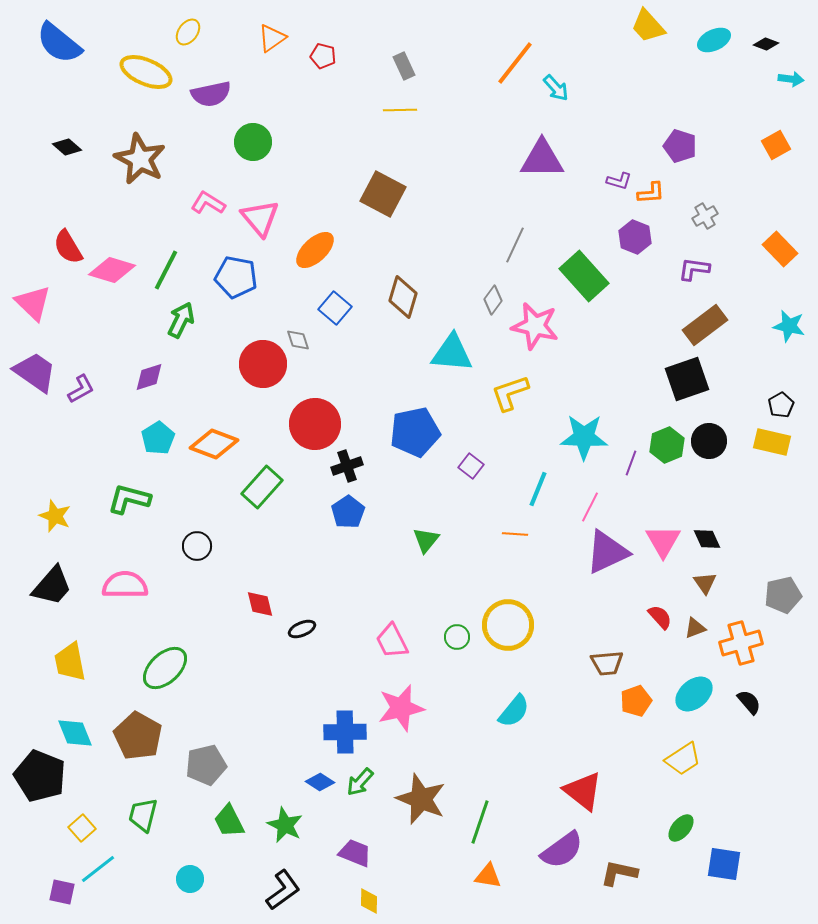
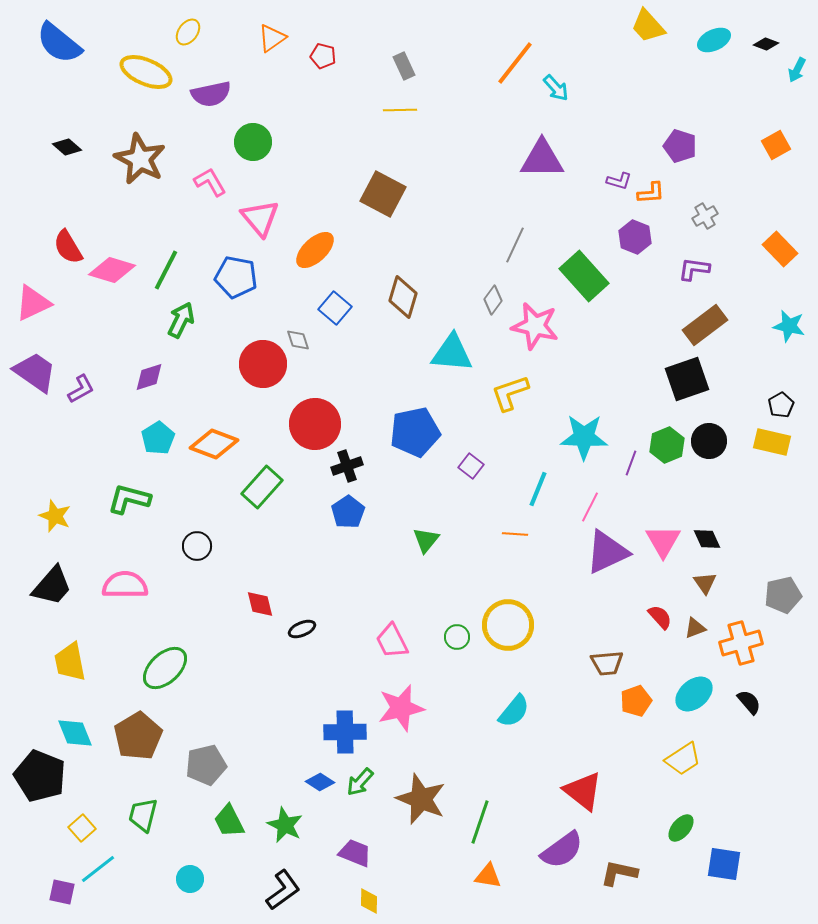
cyan arrow at (791, 79): moved 6 px right, 9 px up; rotated 110 degrees clockwise
pink L-shape at (208, 203): moved 2 px right, 21 px up; rotated 28 degrees clockwise
pink triangle at (33, 303): rotated 51 degrees clockwise
brown pentagon at (138, 736): rotated 12 degrees clockwise
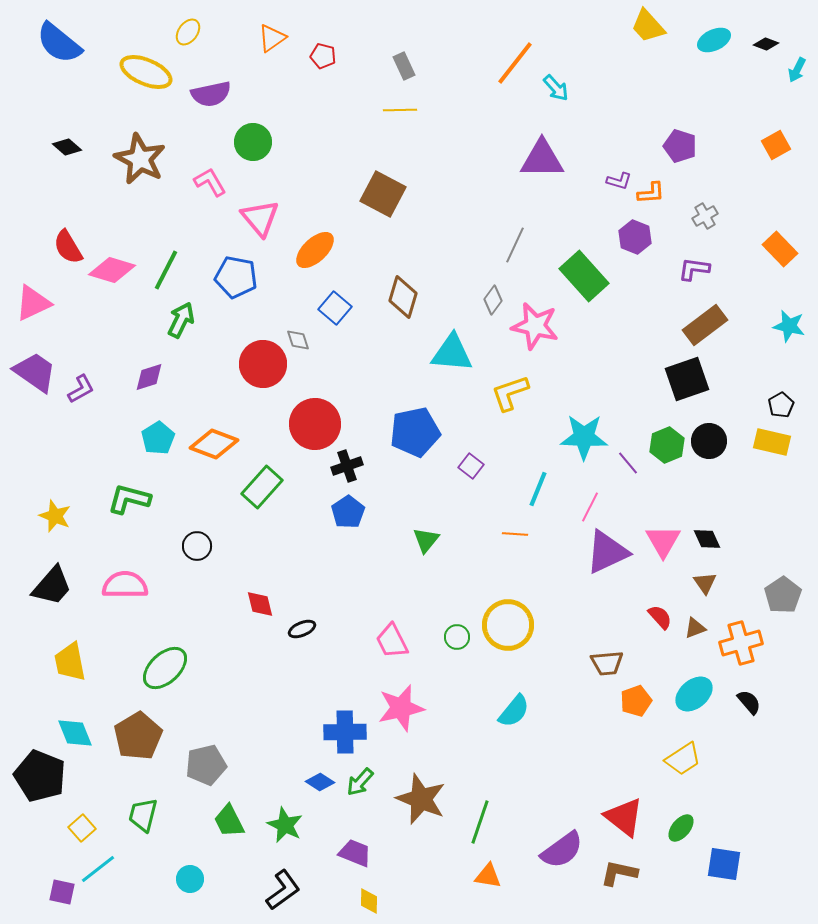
purple line at (631, 463): moved 3 px left; rotated 60 degrees counterclockwise
gray pentagon at (783, 595): rotated 21 degrees counterclockwise
red triangle at (583, 791): moved 41 px right, 26 px down
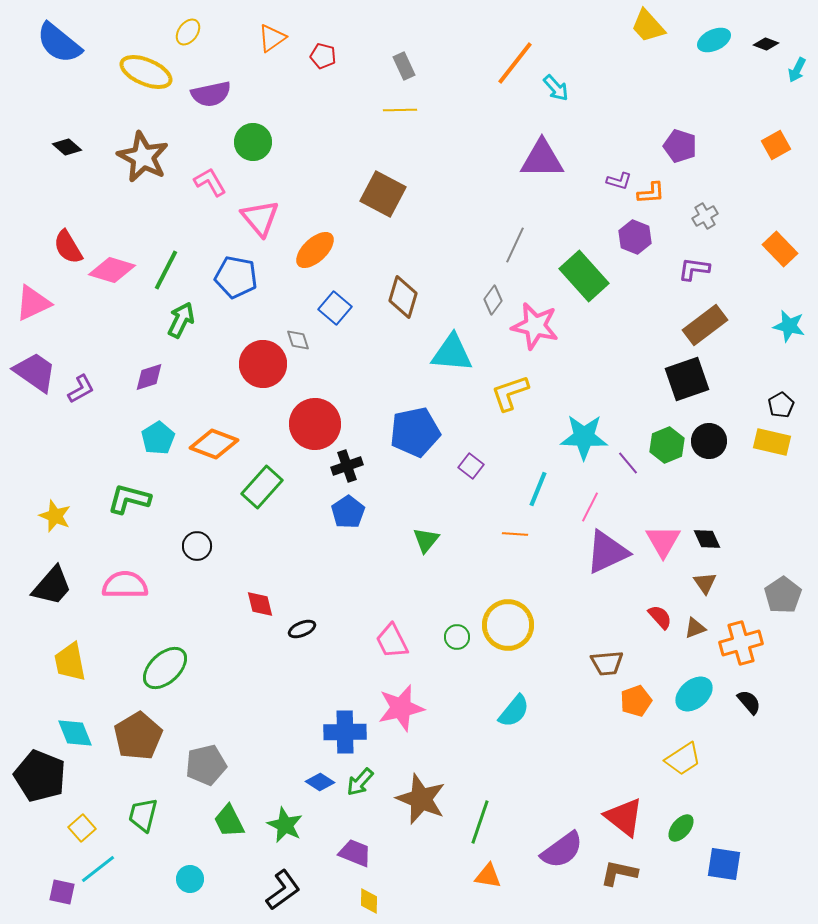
brown star at (140, 159): moved 3 px right, 2 px up
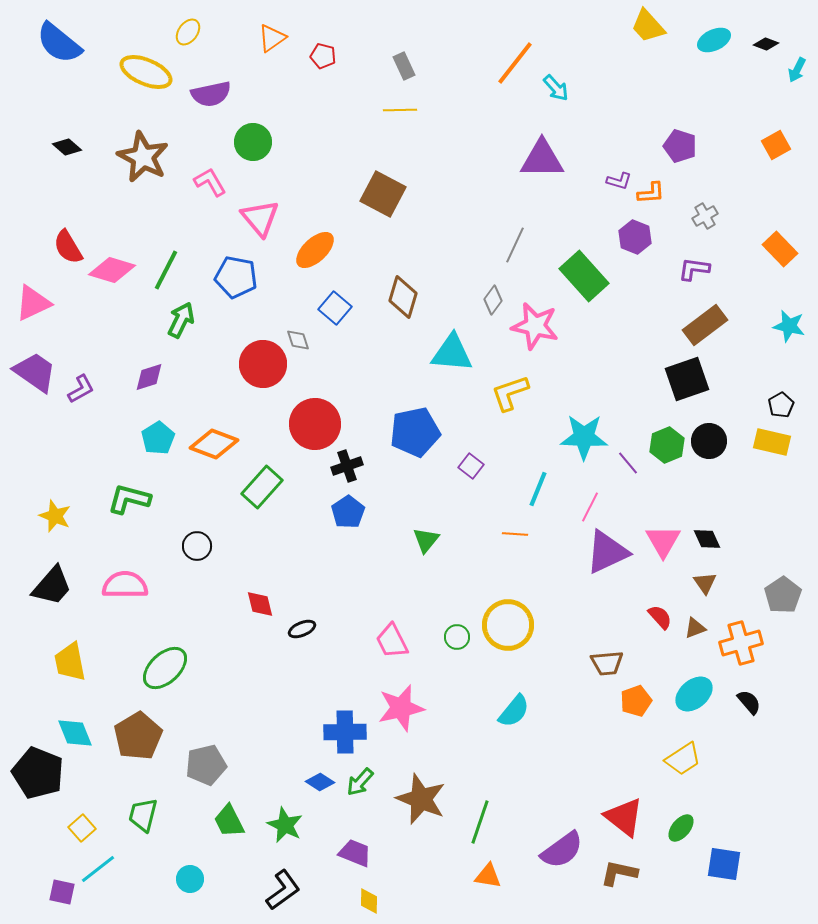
black pentagon at (40, 776): moved 2 px left, 3 px up
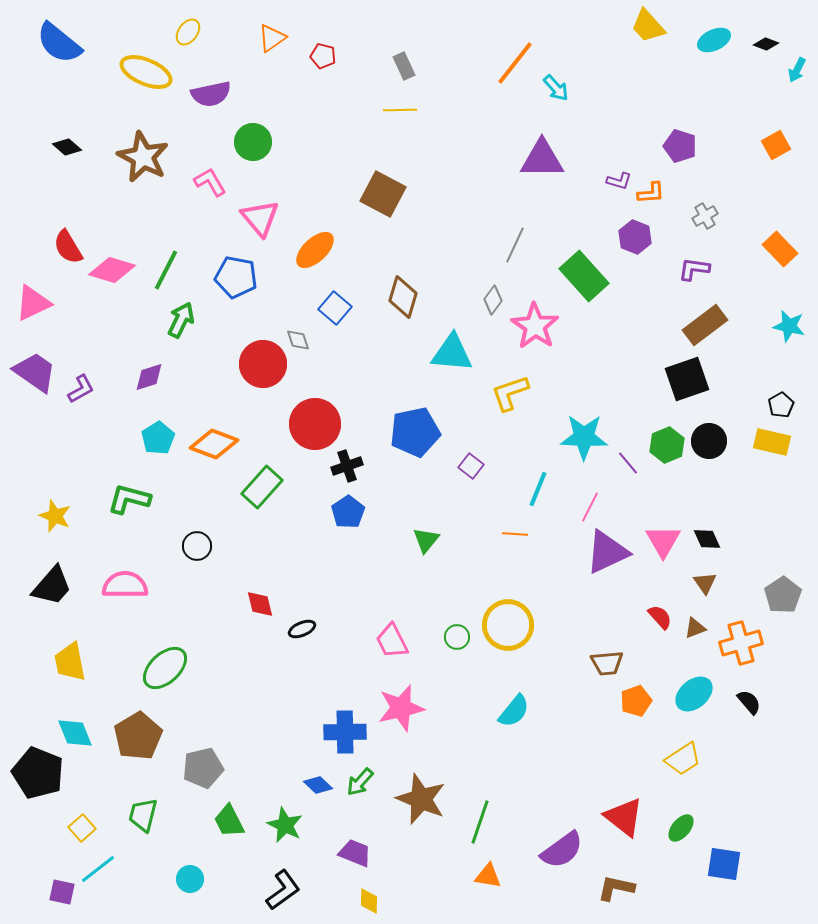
pink star at (535, 326): rotated 21 degrees clockwise
gray pentagon at (206, 765): moved 3 px left, 3 px down
blue diamond at (320, 782): moved 2 px left, 3 px down; rotated 12 degrees clockwise
brown L-shape at (619, 873): moved 3 px left, 15 px down
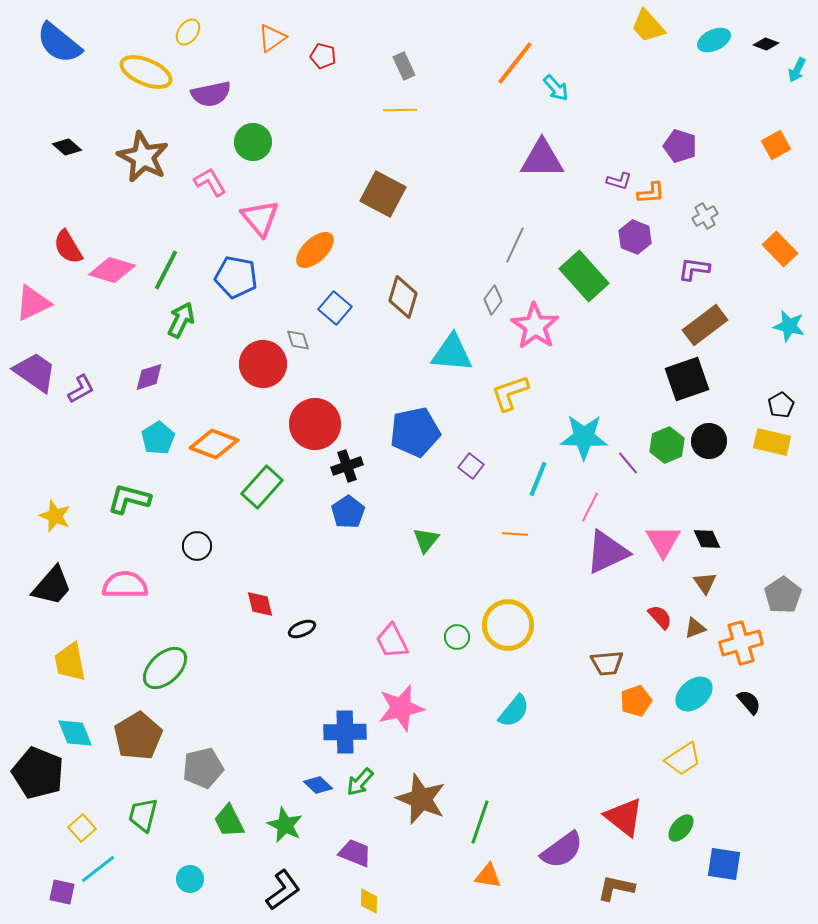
cyan line at (538, 489): moved 10 px up
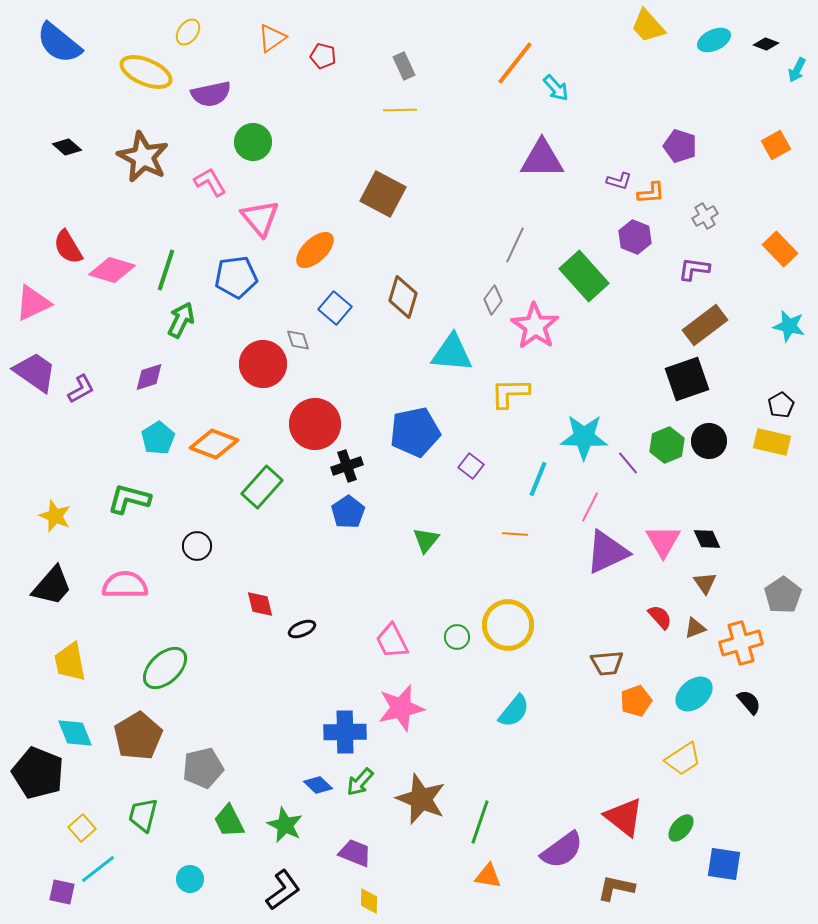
green line at (166, 270): rotated 9 degrees counterclockwise
blue pentagon at (236, 277): rotated 18 degrees counterclockwise
yellow L-shape at (510, 393): rotated 18 degrees clockwise
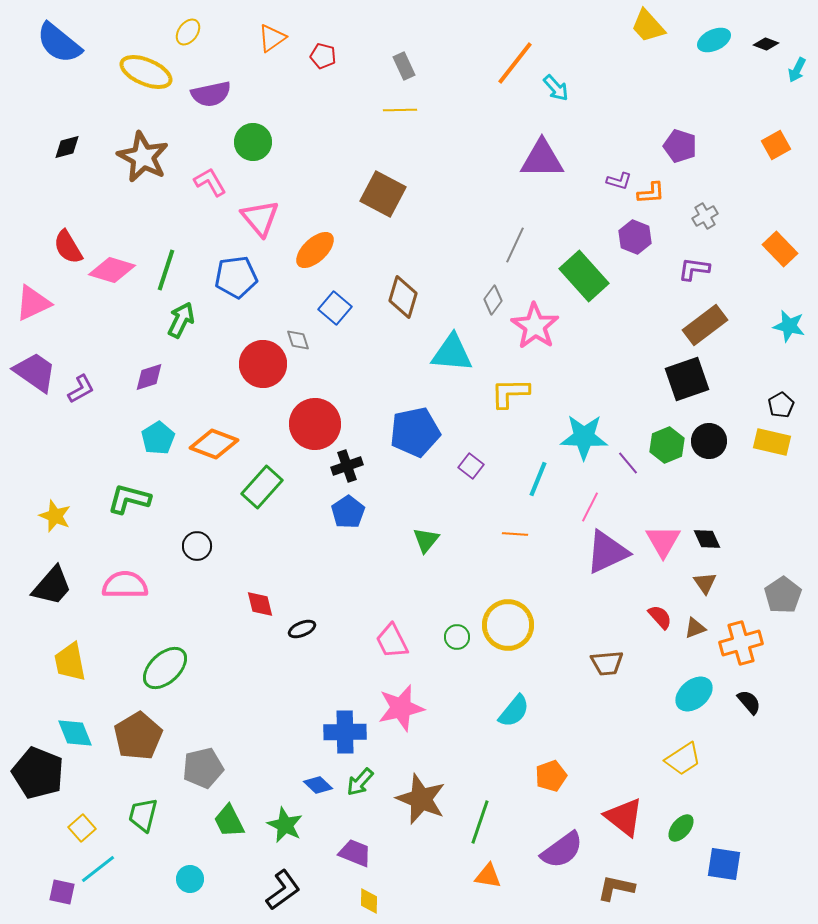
black diamond at (67, 147): rotated 56 degrees counterclockwise
orange pentagon at (636, 701): moved 85 px left, 75 px down
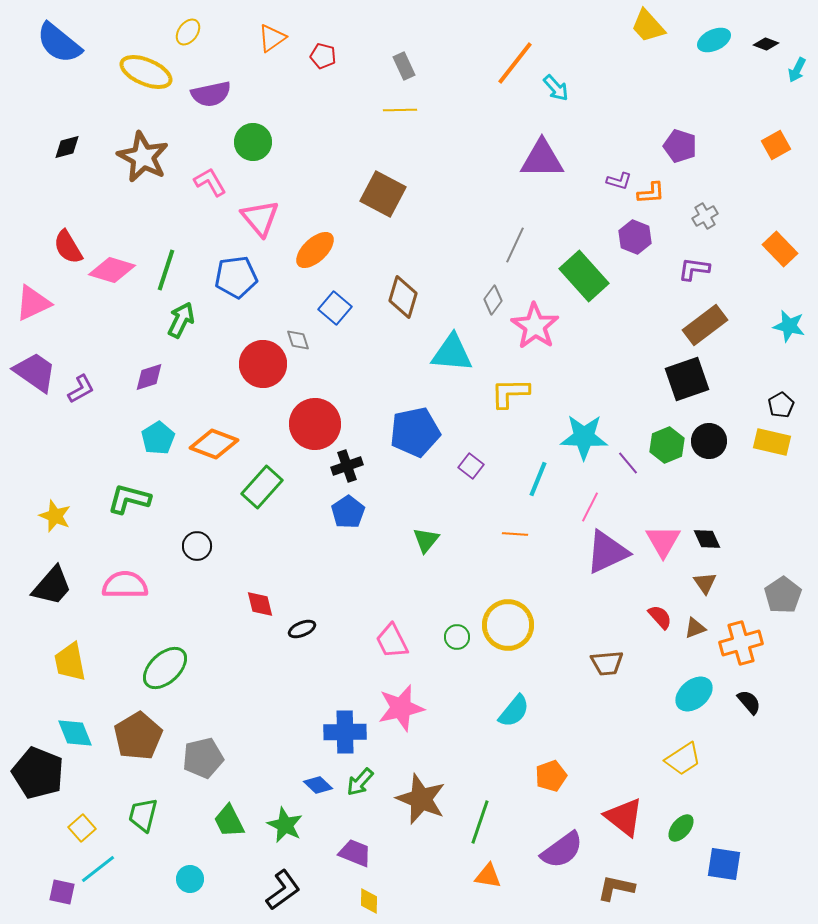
gray pentagon at (203, 768): moved 10 px up
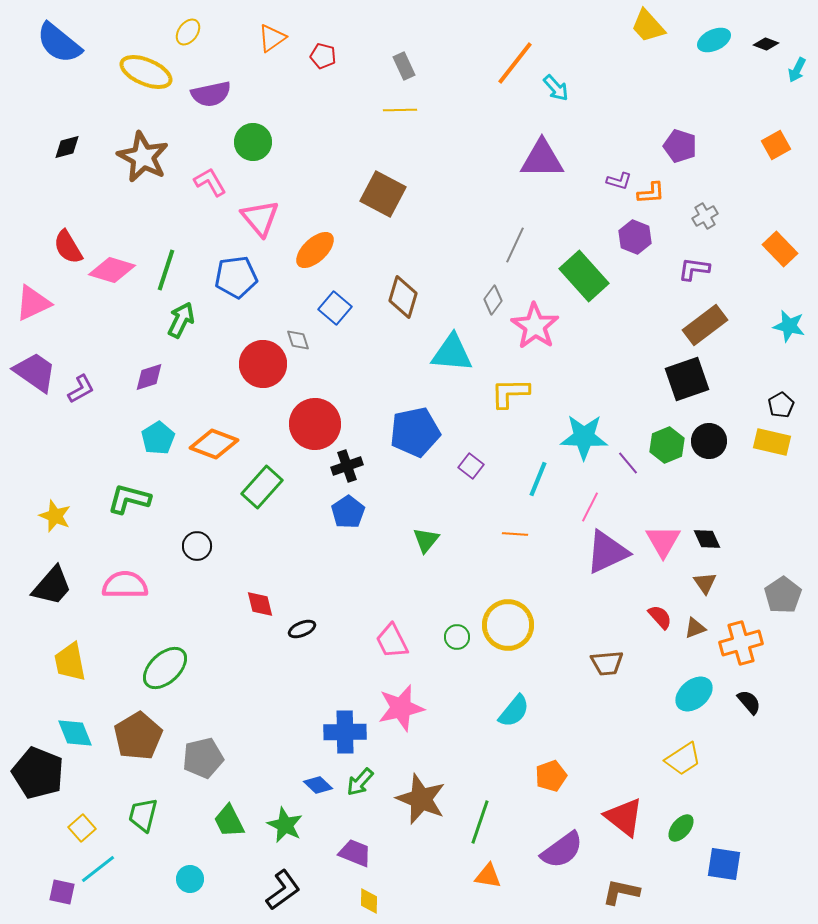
brown L-shape at (616, 888): moved 5 px right, 4 px down
